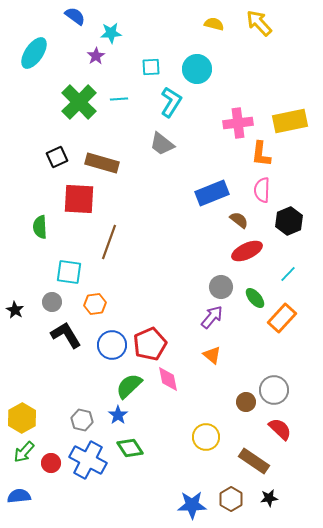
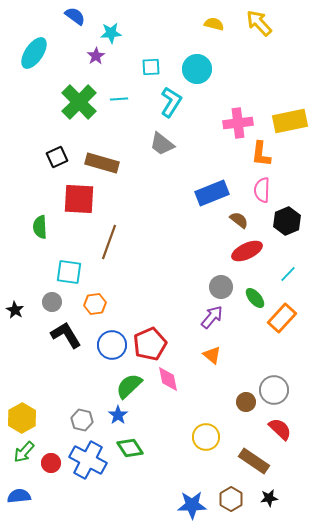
black hexagon at (289, 221): moved 2 px left
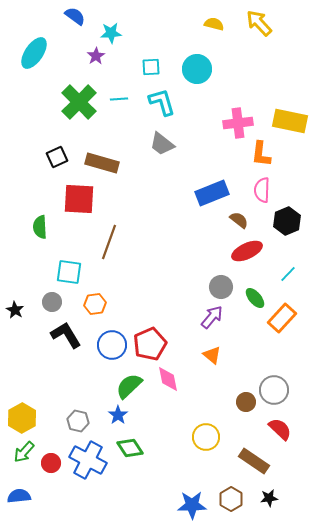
cyan L-shape at (171, 102): moved 9 px left; rotated 48 degrees counterclockwise
yellow rectangle at (290, 121): rotated 24 degrees clockwise
gray hexagon at (82, 420): moved 4 px left, 1 px down
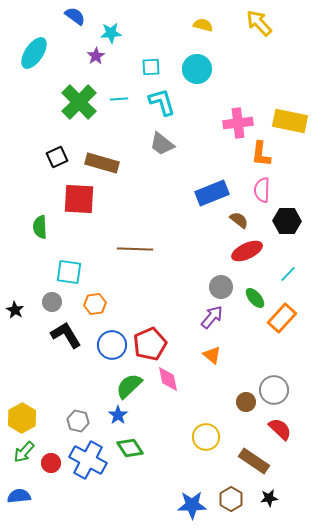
yellow semicircle at (214, 24): moved 11 px left, 1 px down
black hexagon at (287, 221): rotated 24 degrees clockwise
brown line at (109, 242): moved 26 px right, 7 px down; rotated 72 degrees clockwise
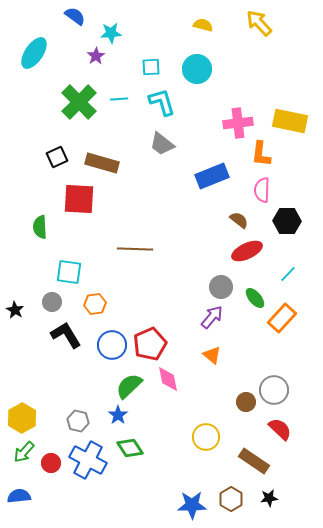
blue rectangle at (212, 193): moved 17 px up
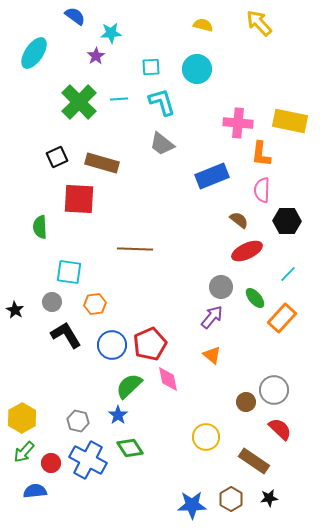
pink cross at (238, 123): rotated 12 degrees clockwise
blue semicircle at (19, 496): moved 16 px right, 5 px up
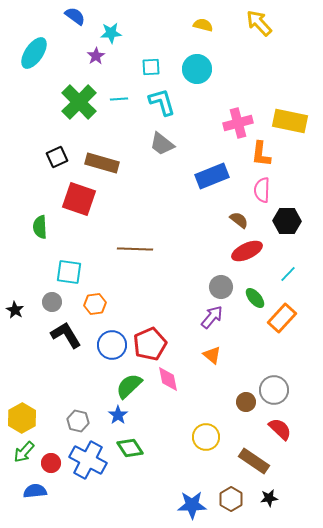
pink cross at (238, 123): rotated 20 degrees counterclockwise
red square at (79, 199): rotated 16 degrees clockwise
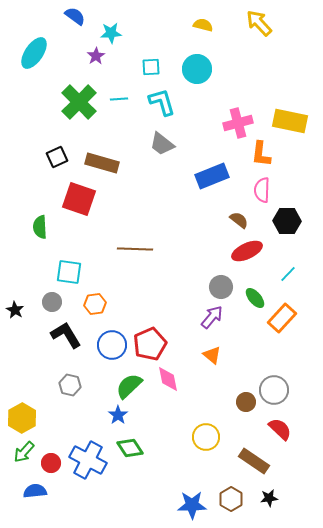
gray hexagon at (78, 421): moved 8 px left, 36 px up
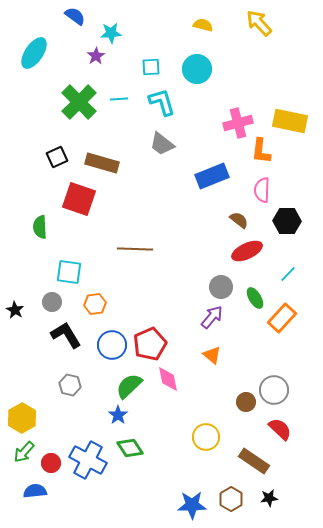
orange L-shape at (261, 154): moved 3 px up
green ellipse at (255, 298): rotated 10 degrees clockwise
